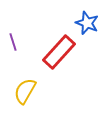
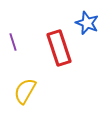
red rectangle: moved 4 px up; rotated 60 degrees counterclockwise
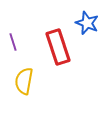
red rectangle: moved 1 px left, 1 px up
yellow semicircle: moved 1 px left, 10 px up; rotated 20 degrees counterclockwise
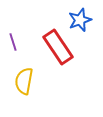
blue star: moved 7 px left, 3 px up; rotated 30 degrees clockwise
red rectangle: rotated 16 degrees counterclockwise
